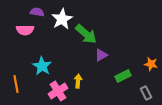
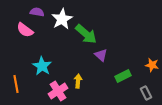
pink semicircle: rotated 36 degrees clockwise
purple triangle: rotated 48 degrees counterclockwise
orange star: moved 1 px right, 1 px down
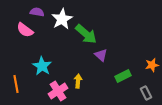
orange star: rotated 24 degrees counterclockwise
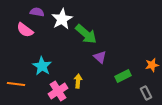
purple triangle: moved 1 px left, 2 px down
orange line: rotated 72 degrees counterclockwise
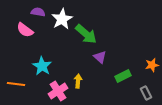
purple semicircle: moved 1 px right
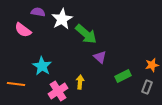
pink semicircle: moved 2 px left
yellow arrow: moved 2 px right, 1 px down
gray rectangle: moved 1 px right, 6 px up; rotated 48 degrees clockwise
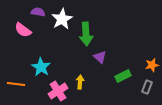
green arrow: rotated 45 degrees clockwise
cyan star: moved 1 px left, 1 px down
